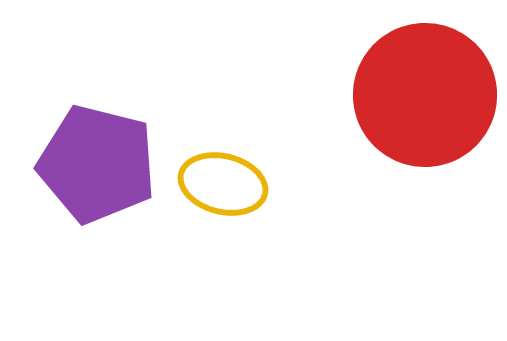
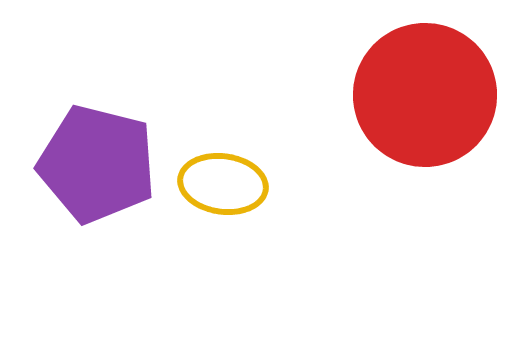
yellow ellipse: rotated 6 degrees counterclockwise
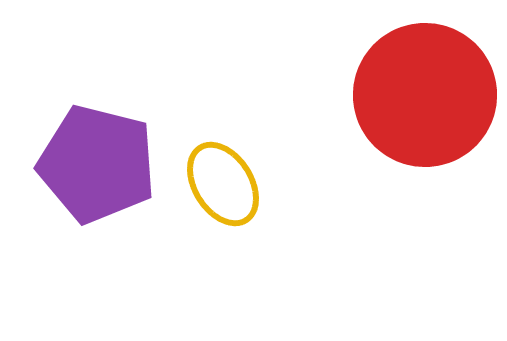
yellow ellipse: rotated 50 degrees clockwise
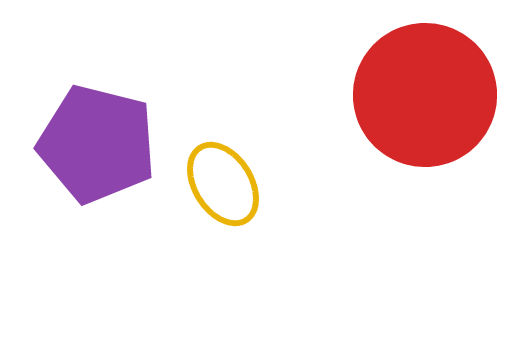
purple pentagon: moved 20 px up
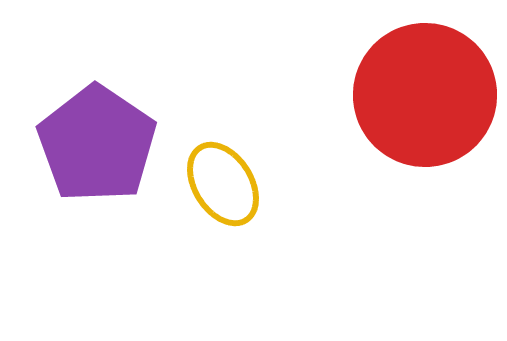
purple pentagon: rotated 20 degrees clockwise
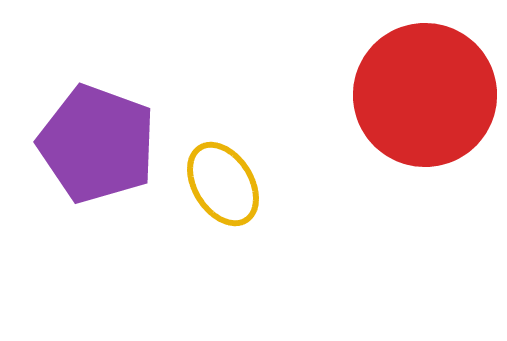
purple pentagon: rotated 14 degrees counterclockwise
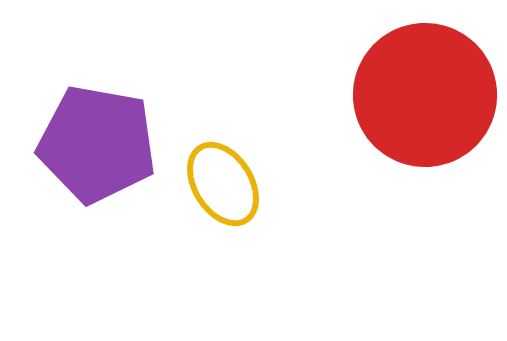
purple pentagon: rotated 10 degrees counterclockwise
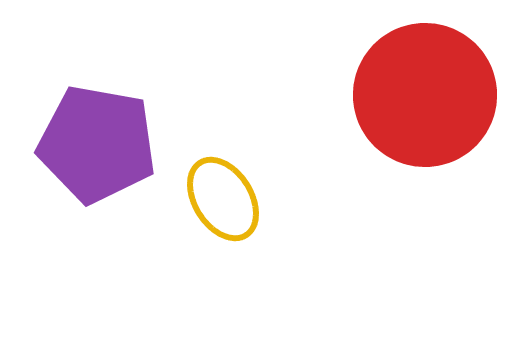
yellow ellipse: moved 15 px down
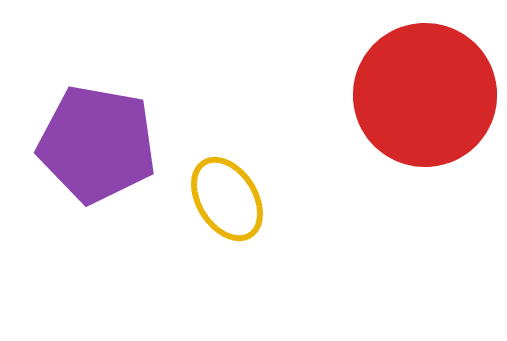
yellow ellipse: moved 4 px right
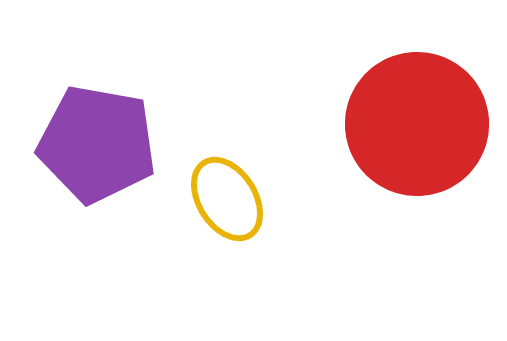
red circle: moved 8 px left, 29 px down
